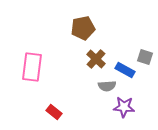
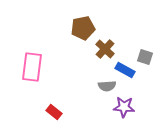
brown cross: moved 9 px right, 10 px up
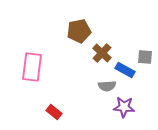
brown pentagon: moved 4 px left, 3 px down
brown cross: moved 3 px left, 4 px down
gray square: rotated 14 degrees counterclockwise
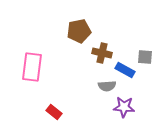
brown cross: rotated 30 degrees counterclockwise
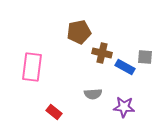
brown pentagon: moved 1 px down
blue rectangle: moved 3 px up
gray semicircle: moved 14 px left, 8 px down
